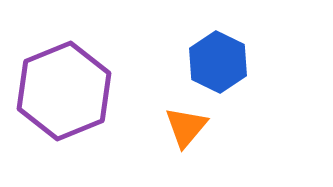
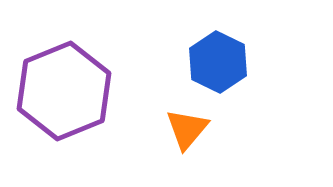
orange triangle: moved 1 px right, 2 px down
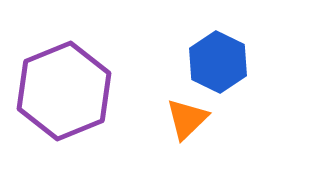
orange triangle: moved 10 px up; rotated 6 degrees clockwise
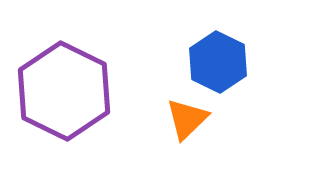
purple hexagon: rotated 12 degrees counterclockwise
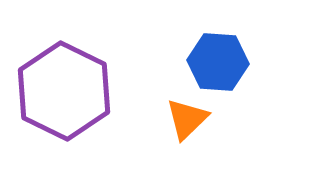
blue hexagon: rotated 22 degrees counterclockwise
